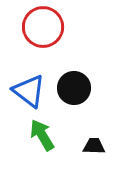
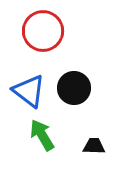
red circle: moved 4 px down
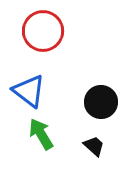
black circle: moved 27 px right, 14 px down
green arrow: moved 1 px left, 1 px up
black trapezoid: rotated 40 degrees clockwise
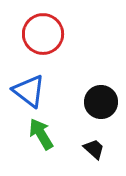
red circle: moved 3 px down
black trapezoid: moved 3 px down
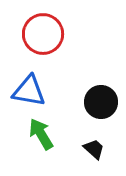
blue triangle: rotated 27 degrees counterclockwise
